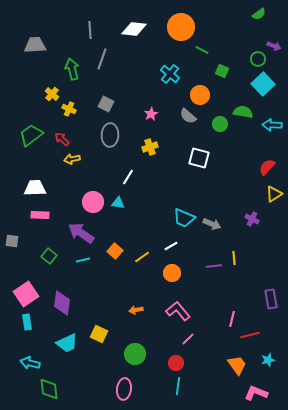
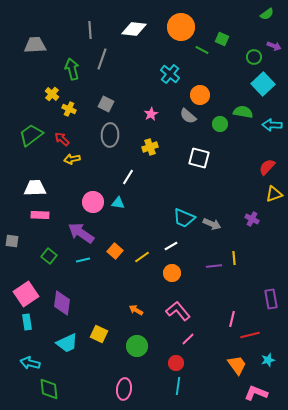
green semicircle at (259, 14): moved 8 px right
green circle at (258, 59): moved 4 px left, 2 px up
green square at (222, 71): moved 32 px up
yellow triangle at (274, 194): rotated 12 degrees clockwise
orange arrow at (136, 310): rotated 40 degrees clockwise
green circle at (135, 354): moved 2 px right, 8 px up
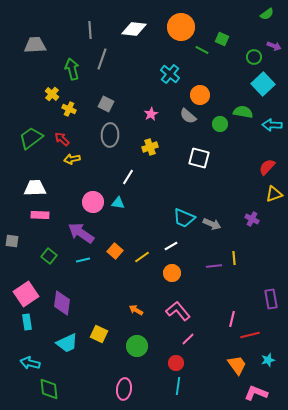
green trapezoid at (31, 135): moved 3 px down
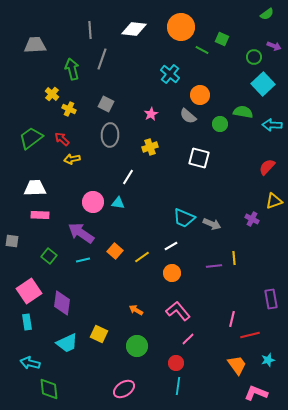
yellow triangle at (274, 194): moved 7 px down
pink square at (26, 294): moved 3 px right, 3 px up
pink ellipse at (124, 389): rotated 50 degrees clockwise
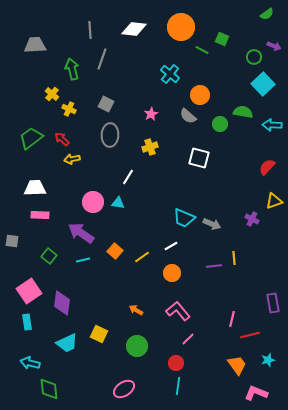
purple rectangle at (271, 299): moved 2 px right, 4 px down
